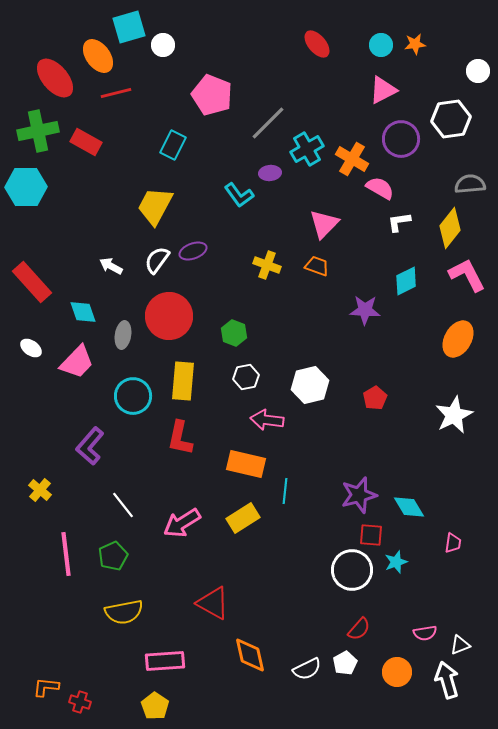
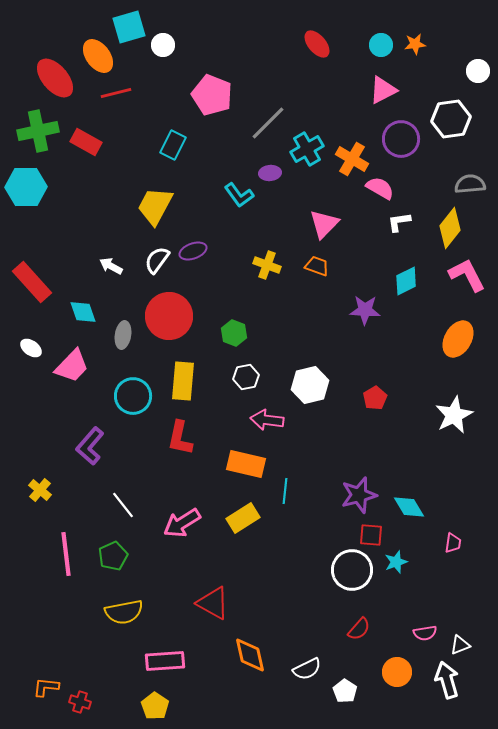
pink trapezoid at (77, 362): moved 5 px left, 4 px down
white pentagon at (345, 663): moved 28 px down; rotated 10 degrees counterclockwise
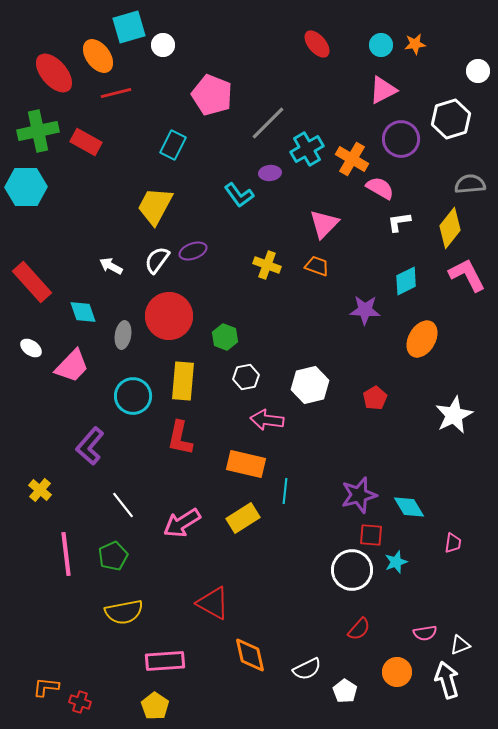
red ellipse at (55, 78): moved 1 px left, 5 px up
white hexagon at (451, 119): rotated 9 degrees counterclockwise
green hexagon at (234, 333): moved 9 px left, 4 px down
orange ellipse at (458, 339): moved 36 px left
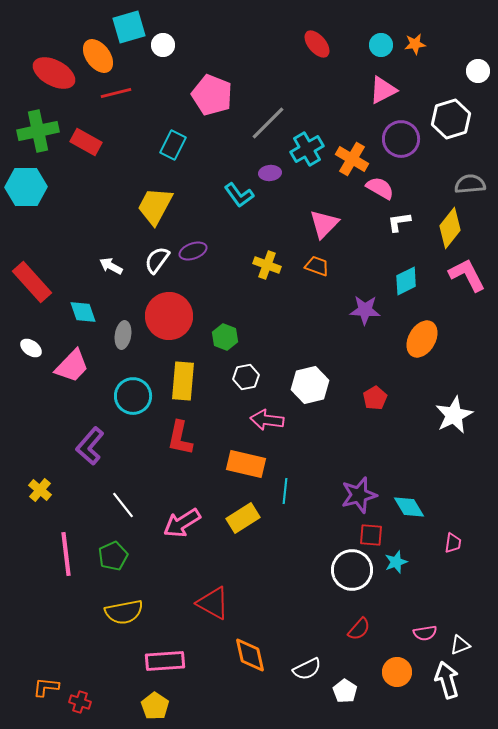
red ellipse at (54, 73): rotated 21 degrees counterclockwise
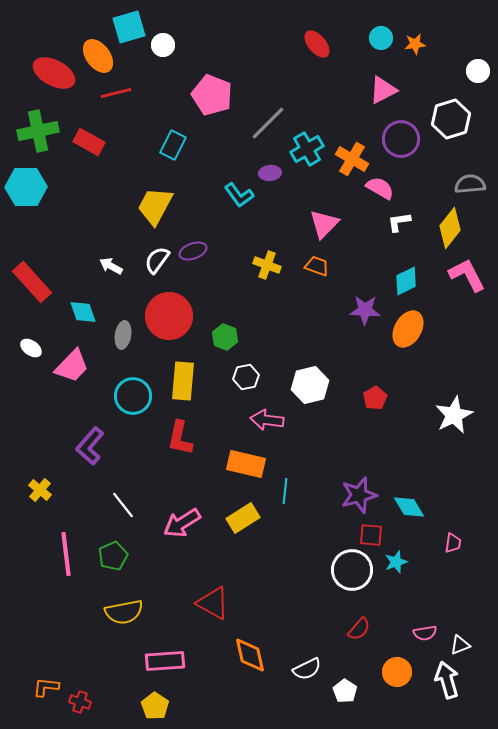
cyan circle at (381, 45): moved 7 px up
red rectangle at (86, 142): moved 3 px right
orange ellipse at (422, 339): moved 14 px left, 10 px up
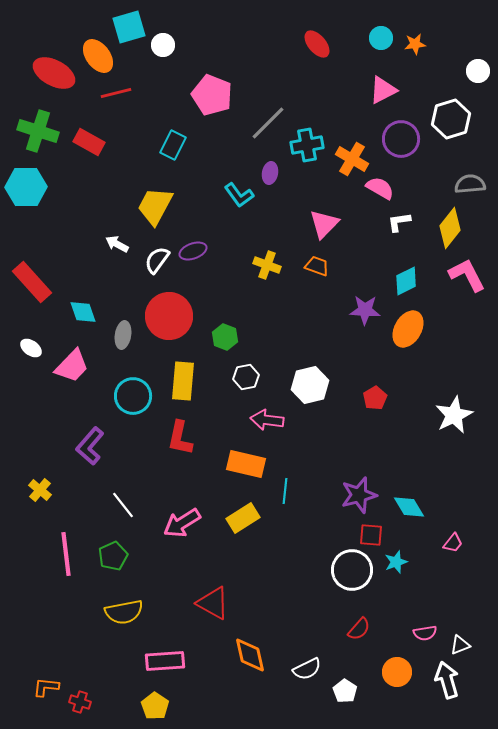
green cross at (38, 131): rotated 30 degrees clockwise
cyan cross at (307, 149): moved 4 px up; rotated 20 degrees clockwise
purple ellipse at (270, 173): rotated 75 degrees counterclockwise
white arrow at (111, 266): moved 6 px right, 22 px up
pink trapezoid at (453, 543): rotated 30 degrees clockwise
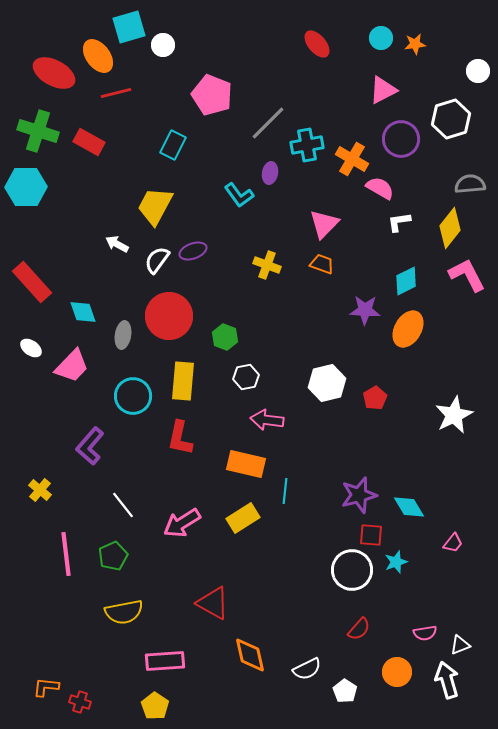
orange trapezoid at (317, 266): moved 5 px right, 2 px up
white hexagon at (310, 385): moved 17 px right, 2 px up
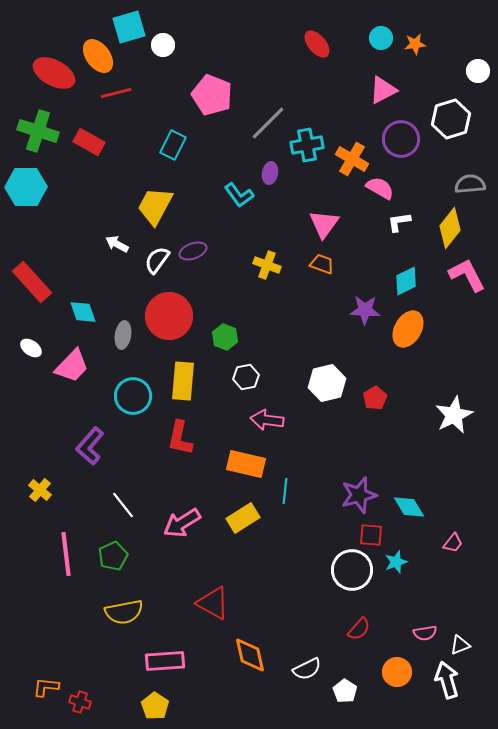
pink triangle at (324, 224): rotated 8 degrees counterclockwise
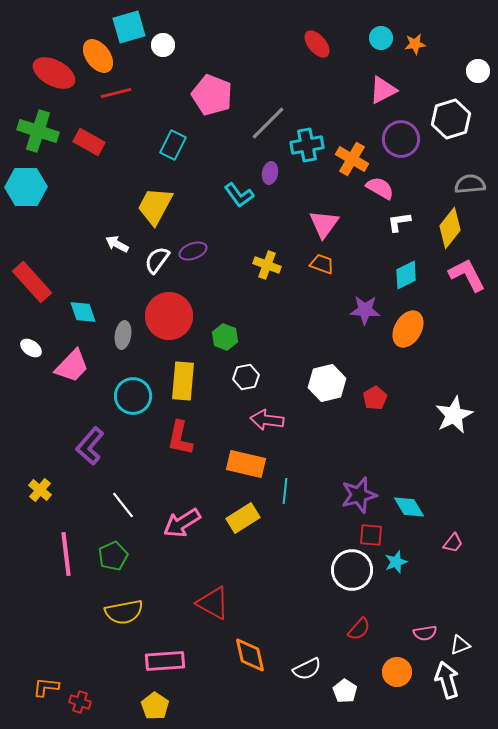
cyan diamond at (406, 281): moved 6 px up
